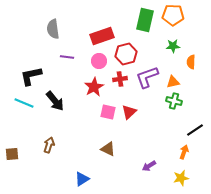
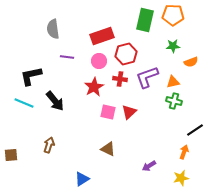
orange semicircle: rotated 112 degrees counterclockwise
red cross: rotated 16 degrees clockwise
brown square: moved 1 px left, 1 px down
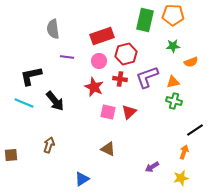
red star: rotated 18 degrees counterclockwise
purple arrow: moved 3 px right, 1 px down
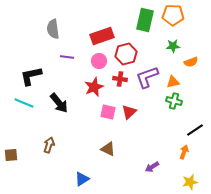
red star: rotated 24 degrees clockwise
black arrow: moved 4 px right, 2 px down
yellow star: moved 9 px right, 4 px down
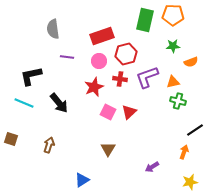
green cross: moved 4 px right
pink square: rotated 14 degrees clockwise
brown triangle: rotated 35 degrees clockwise
brown square: moved 16 px up; rotated 24 degrees clockwise
blue triangle: moved 1 px down
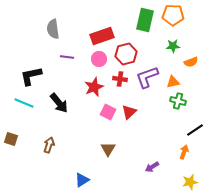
pink circle: moved 2 px up
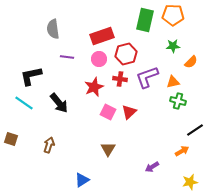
orange semicircle: rotated 24 degrees counterclockwise
cyan line: rotated 12 degrees clockwise
orange arrow: moved 2 px left, 1 px up; rotated 40 degrees clockwise
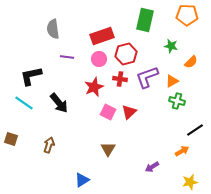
orange pentagon: moved 14 px right
green star: moved 2 px left; rotated 16 degrees clockwise
orange triangle: moved 1 px left, 1 px up; rotated 16 degrees counterclockwise
green cross: moved 1 px left
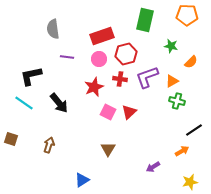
black line: moved 1 px left
purple arrow: moved 1 px right
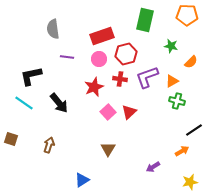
pink square: rotated 21 degrees clockwise
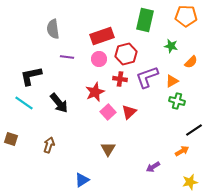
orange pentagon: moved 1 px left, 1 px down
red star: moved 1 px right, 5 px down
